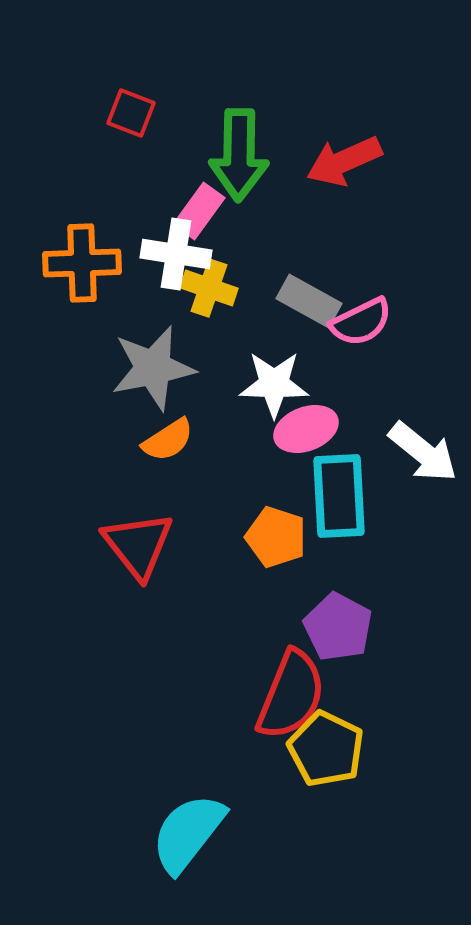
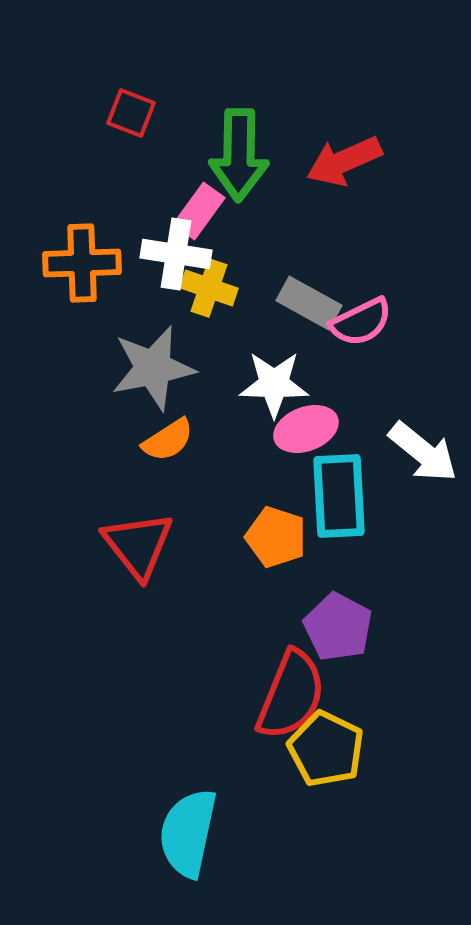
gray rectangle: moved 2 px down
cyan semicircle: rotated 26 degrees counterclockwise
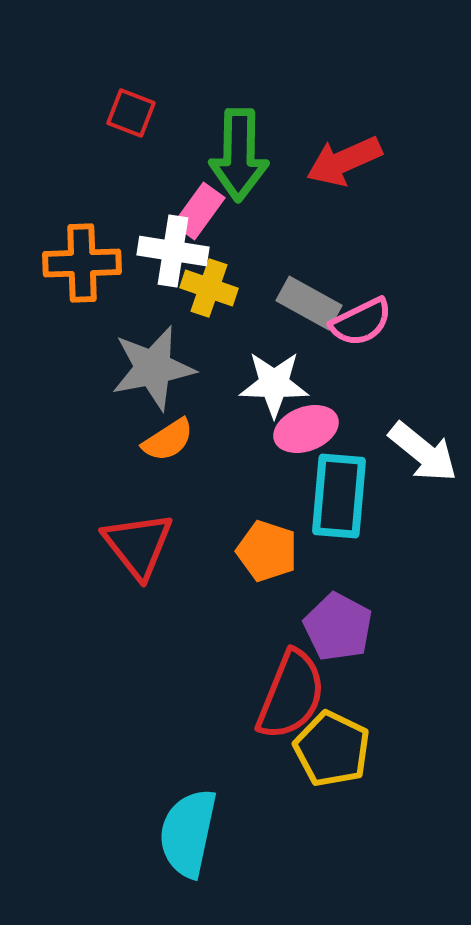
white cross: moved 3 px left, 3 px up
cyan rectangle: rotated 8 degrees clockwise
orange pentagon: moved 9 px left, 14 px down
yellow pentagon: moved 6 px right
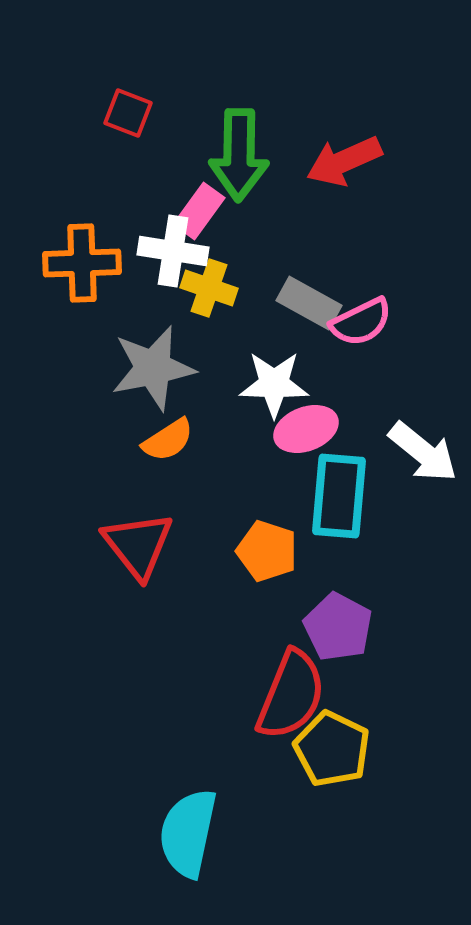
red square: moved 3 px left
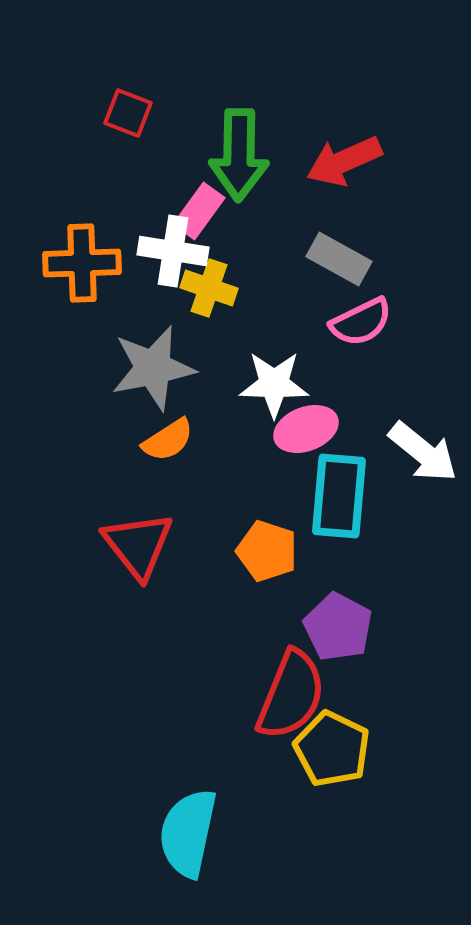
gray rectangle: moved 30 px right, 44 px up
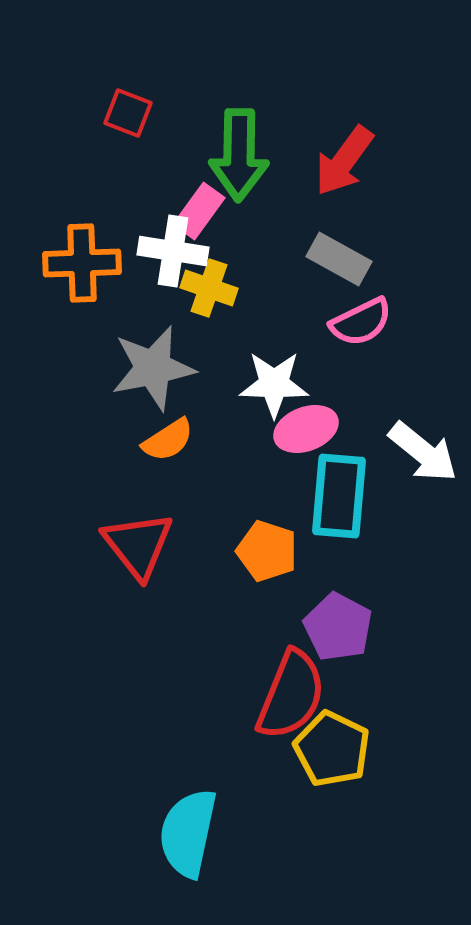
red arrow: rotated 30 degrees counterclockwise
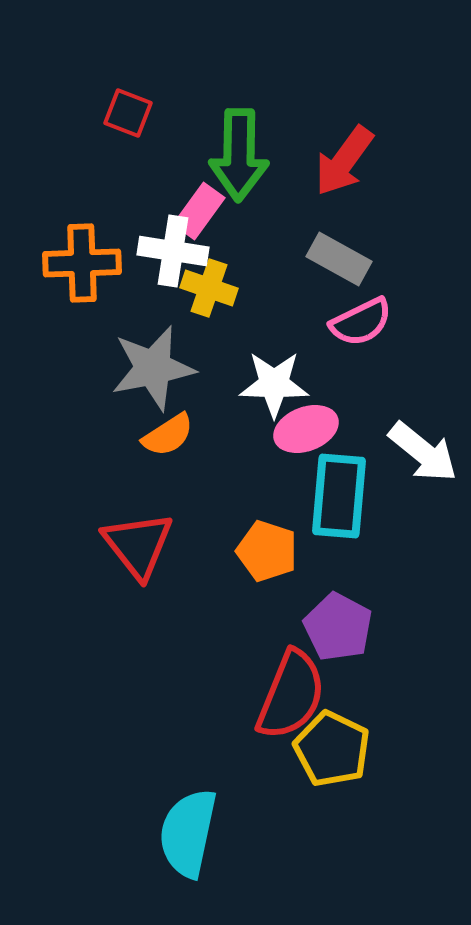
orange semicircle: moved 5 px up
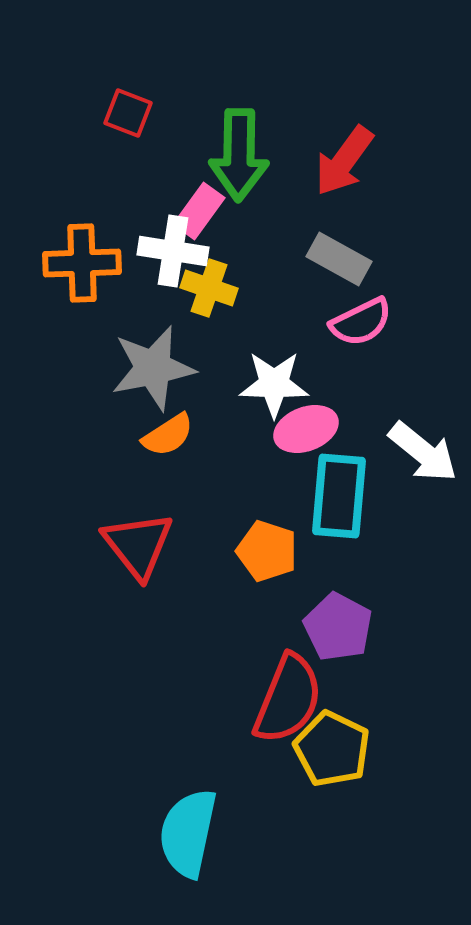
red semicircle: moved 3 px left, 4 px down
